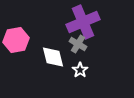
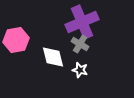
purple cross: moved 1 px left
gray cross: moved 2 px right
white star: rotated 21 degrees counterclockwise
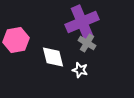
gray cross: moved 7 px right, 1 px up
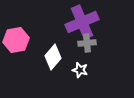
gray cross: rotated 36 degrees counterclockwise
white diamond: rotated 55 degrees clockwise
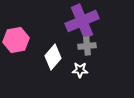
purple cross: moved 1 px up
gray cross: moved 3 px down
white star: rotated 14 degrees counterclockwise
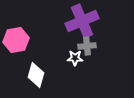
white diamond: moved 17 px left, 18 px down; rotated 25 degrees counterclockwise
white star: moved 5 px left, 12 px up
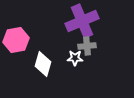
white diamond: moved 7 px right, 11 px up
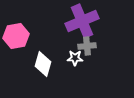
pink hexagon: moved 4 px up
